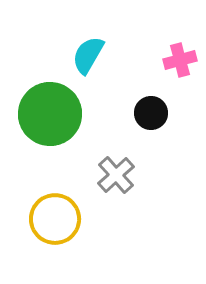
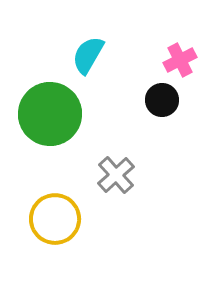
pink cross: rotated 12 degrees counterclockwise
black circle: moved 11 px right, 13 px up
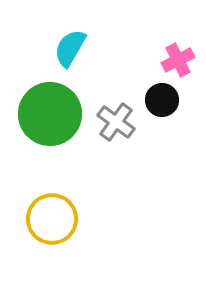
cyan semicircle: moved 18 px left, 7 px up
pink cross: moved 2 px left
gray cross: moved 53 px up; rotated 12 degrees counterclockwise
yellow circle: moved 3 px left
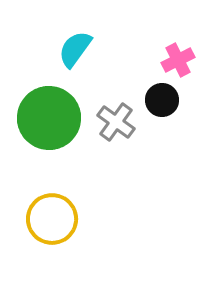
cyan semicircle: moved 5 px right, 1 px down; rotated 6 degrees clockwise
green circle: moved 1 px left, 4 px down
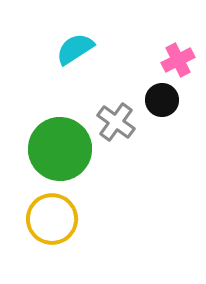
cyan semicircle: rotated 21 degrees clockwise
green circle: moved 11 px right, 31 px down
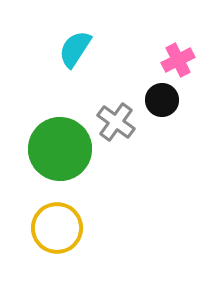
cyan semicircle: rotated 24 degrees counterclockwise
yellow circle: moved 5 px right, 9 px down
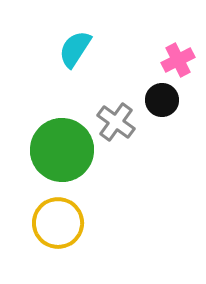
green circle: moved 2 px right, 1 px down
yellow circle: moved 1 px right, 5 px up
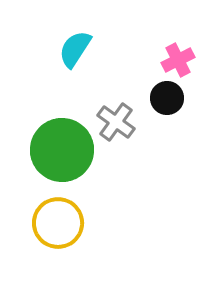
black circle: moved 5 px right, 2 px up
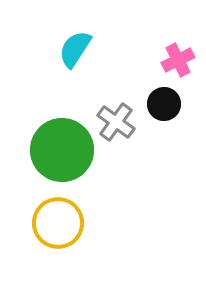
black circle: moved 3 px left, 6 px down
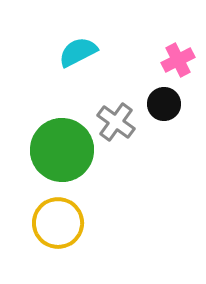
cyan semicircle: moved 3 px right, 3 px down; rotated 30 degrees clockwise
